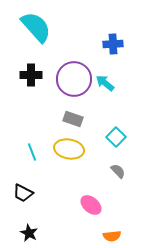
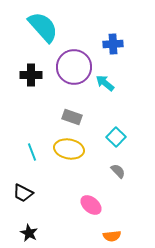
cyan semicircle: moved 7 px right
purple circle: moved 12 px up
gray rectangle: moved 1 px left, 2 px up
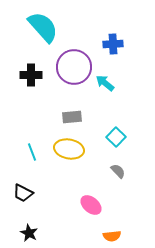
gray rectangle: rotated 24 degrees counterclockwise
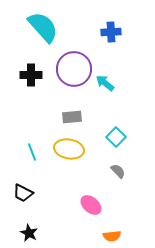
blue cross: moved 2 px left, 12 px up
purple circle: moved 2 px down
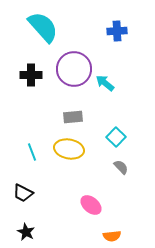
blue cross: moved 6 px right, 1 px up
gray rectangle: moved 1 px right
gray semicircle: moved 3 px right, 4 px up
black star: moved 3 px left, 1 px up
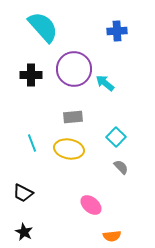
cyan line: moved 9 px up
black star: moved 2 px left
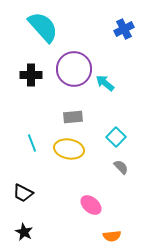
blue cross: moved 7 px right, 2 px up; rotated 24 degrees counterclockwise
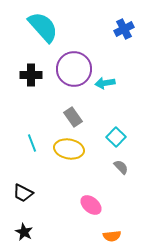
cyan arrow: rotated 48 degrees counterclockwise
gray rectangle: rotated 60 degrees clockwise
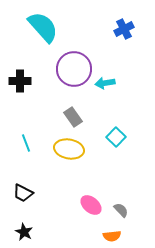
black cross: moved 11 px left, 6 px down
cyan line: moved 6 px left
gray semicircle: moved 43 px down
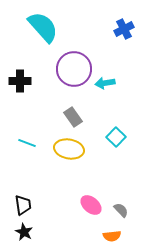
cyan line: moved 1 px right; rotated 48 degrees counterclockwise
black trapezoid: moved 12 px down; rotated 125 degrees counterclockwise
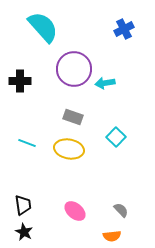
gray rectangle: rotated 36 degrees counterclockwise
pink ellipse: moved 16 px left, 6 px down
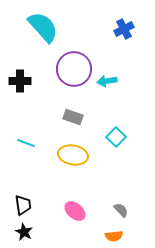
cyan arrow: moved 2 px right, 2 px up
cyan line: moved 1 px left
yellow ellipse: moved 4 px right, 6 px down
orange semicircle: moved 2 px right
